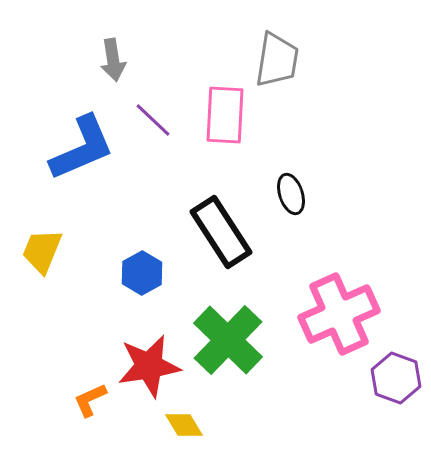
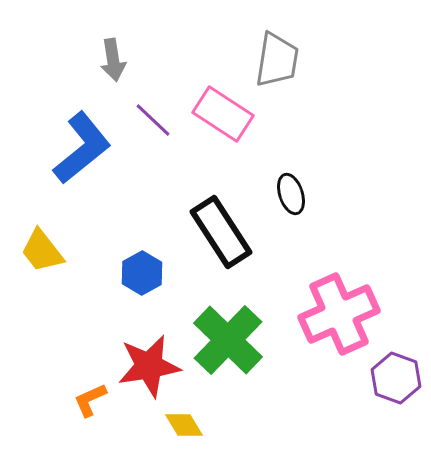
pink rectangle: moved 2 px left, 1 px up; rotated 60 degrees counterclockwise
blue L-shape: rotated 16 degrees counterclockwise
yellow trapezoid: rotated 60 degrees counterclockwise
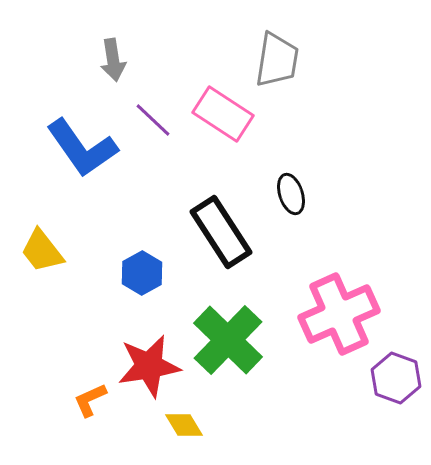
blue L-shape: rotated 94 degrees clockwise
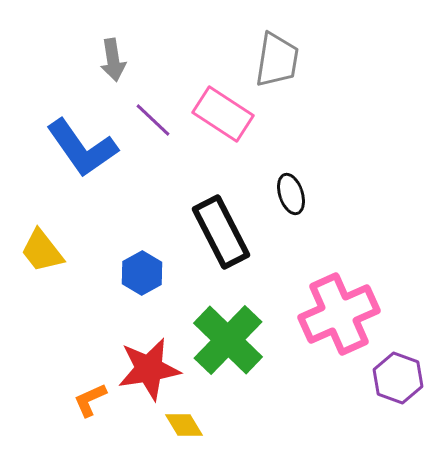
black rectangle: rotated 6 degrees clockwise
red star: moved 3 px down
purple hexagon: moved 2 px right
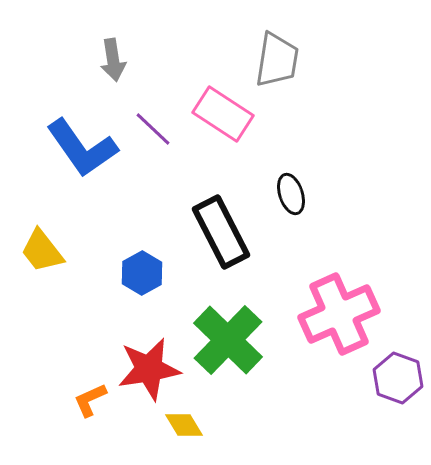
purple line: moved 9 px down
